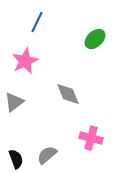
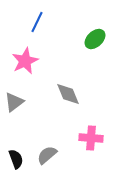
pink cross: rotated 10 degrees counterclockwise
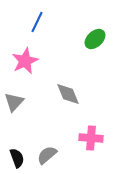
gray triangle: rotated 10 degrees counterclockwise
black semicircle: moved 1 px right, 1 px up
